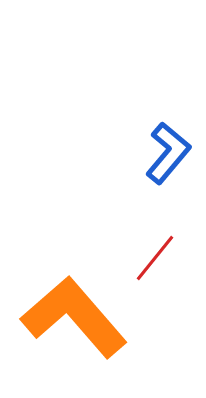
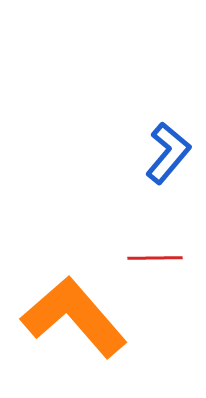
red line: rotated 50 degrees clockwise
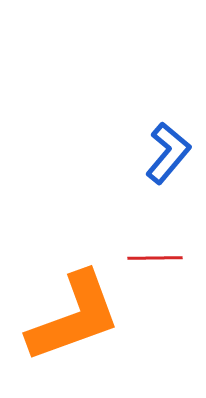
orange L-shape: rotated 111 degrees clockwise
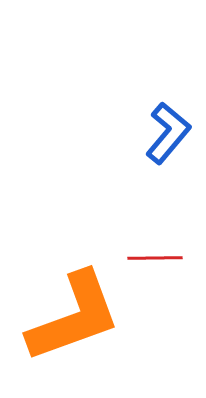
blue L-shape: moved 20 px up
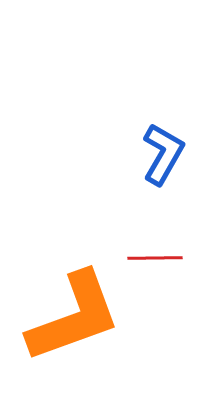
blue L-shape: moved 5 px left, 21 px down; rotated 10 degrees counterclockwise
